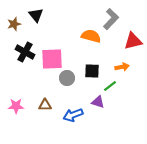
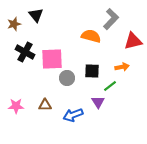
purple triangle: rotated 40 degrees clockwise
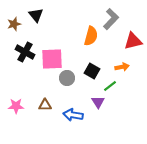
orange semicircle: rotated 90 degrees clockwise
black square: rotated 28 degrees clockwise
blue arrow: rotated 30 degrees clockwise
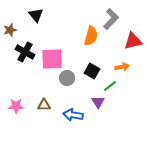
brown star: moved 4 px left, 6 px down
brown triangle: moved 1 px left
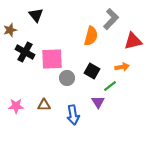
blue arrow: rotated 108 degrees counterclockwise
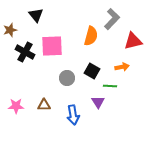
gray L-shape: moved 1 px right
pink square: moved 13 px up
green line: rotated 40 degrees clockwise
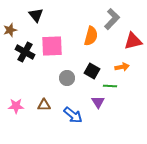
blue arrow: rotated 42 degrees counterclockwise
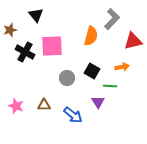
pink star: rotated 21 degrees clockwise
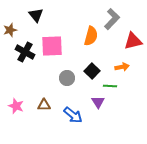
black square: rotated 14 degrees clockwise
